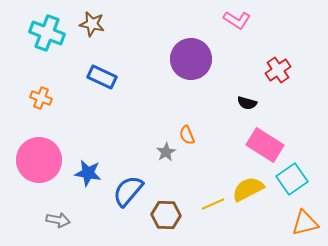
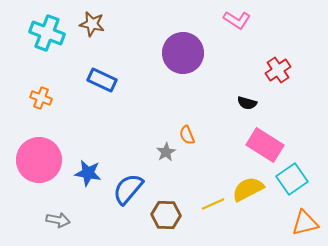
purple circle: moved 8 px left, 6 px up
blue rectangle: moved 3 px down
blue semicircle: moved 2 px up
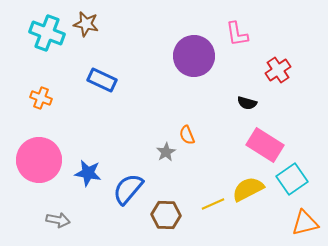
pink L-shape: moved 14 px down; rotated 48 degrees clockwise
brown star: moved 6 px left
purple circle: moved 11 px right, 3 px down
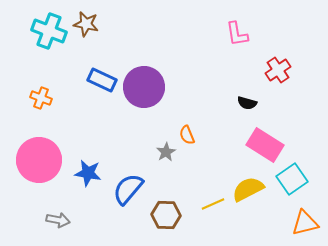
cyan cross: moved 2 px right, 2 px up
purple circle: moved 50 px left, 31 px down
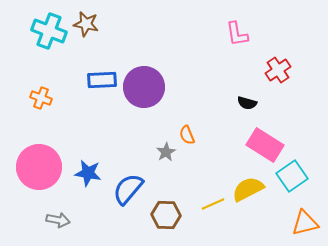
blue rectangle: rotated 28 degrees counterclockwise
pink circle: moved 7 px down
cyan square: moved 3 px up
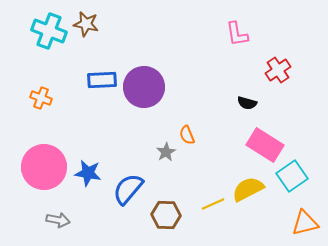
pink circle: moved 5 px right
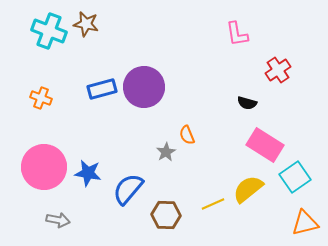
blue rectangle: moved 9 px down; rotated 12 degrees counterclockwise
cyan square: moved 3 px right, 1 px down
yellow semicircle: rotated 12 degrees counterclockwise
